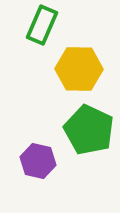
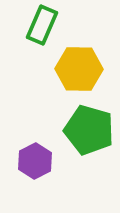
green pentagon: rotated 9 degrees counterclockwise
purple hexagon: moved 3 px left; rotated 20 degrees clockwise
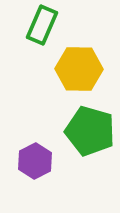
green pentagon: moved 1 px right, 1 px down
